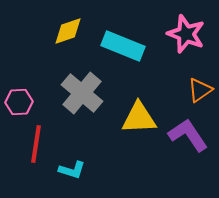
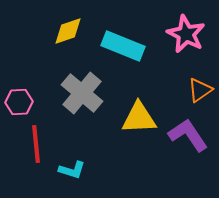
pink star: rotated 6 degrees clockwise
red line: rotated 15 degrees counterclockwise
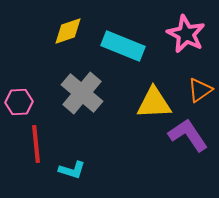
yellow triangle: moved 15 px right, 15 px up
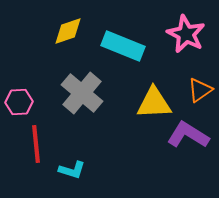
purple L-shape: rotated 24 degrees counterclockwise
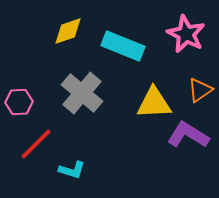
red line: rotated 51 degrees clockwise
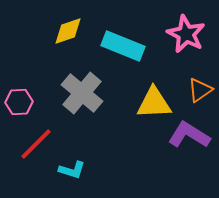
purple L-shape: moved 1 px right
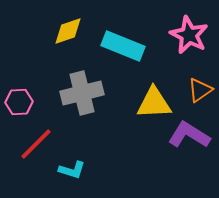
pink star: moved 3 px right, 1 px down
gray cross: rotated 36 degrees clockwise
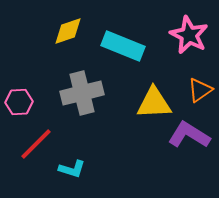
cyan L-shape: moved 1 px up
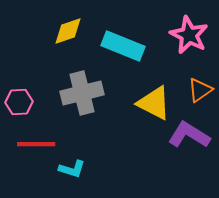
yellow triangle: rotated 30 degrees clockwise
red line: rotated 45 degrees clockwise
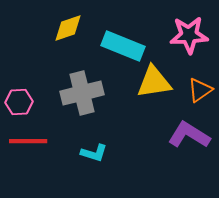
yellow diamond: moved 3 px up
pink star: rotated 30 degrees counterclockwise
yellow triangle: moved 21 px up; rotated 36 degrees counterclockwise
red line: moved 8 px left, 3 px up
cyan L-shape: moved 22 px right, 16 px up
